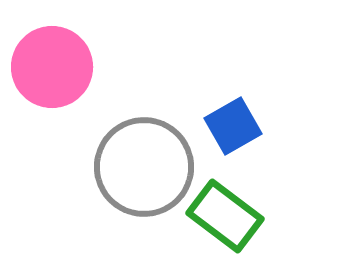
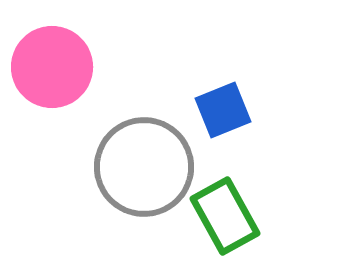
blue square: moved 10 px left, 16 px up; rotated 8 degrees clockwise
green rectangle: rotated 24 degrees clockwise
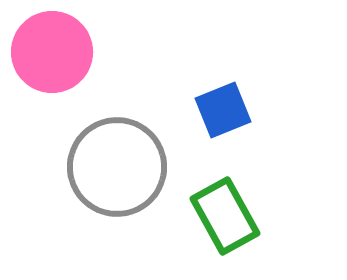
pink circle: moved 15 px up
gray circle: moved 27 px left
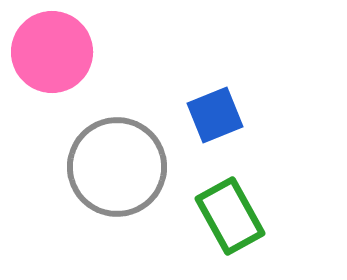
blue square: moved 8 px left, 5 px down
green rectangle: moved 5 px right
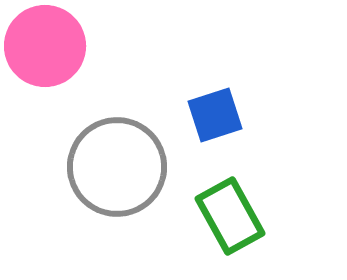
pink circle: moved 7 px left, 6 px up
blue square: rotated 4 degrees clockwise
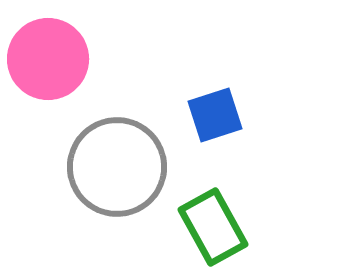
pink circle: moved 3 px right, 13 px down
green rectangle: moved 17 px left, 11 px down
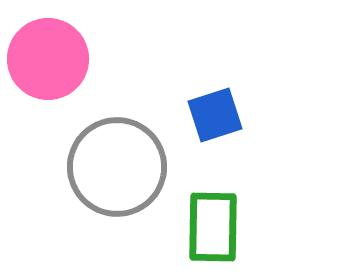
green rectangle: rotated 30 degrees clockwise
